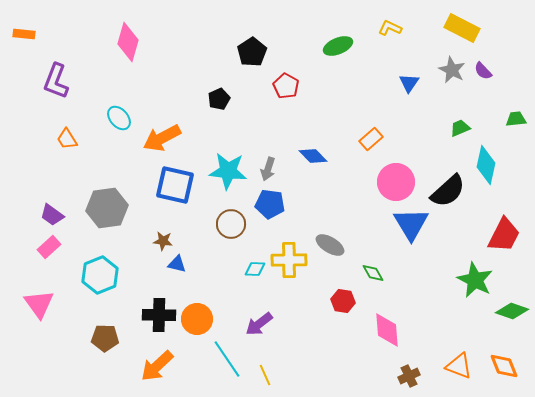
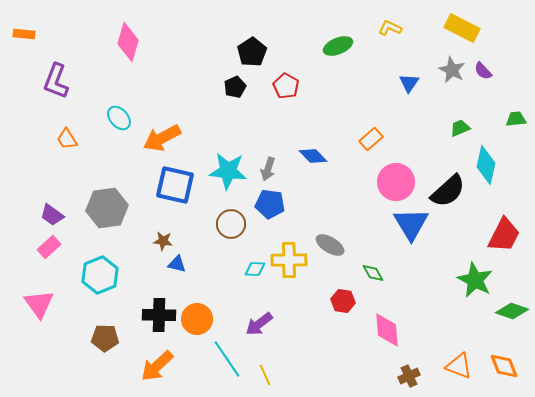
black pentagon at (219, 99): moved 16 px right, 12 px up
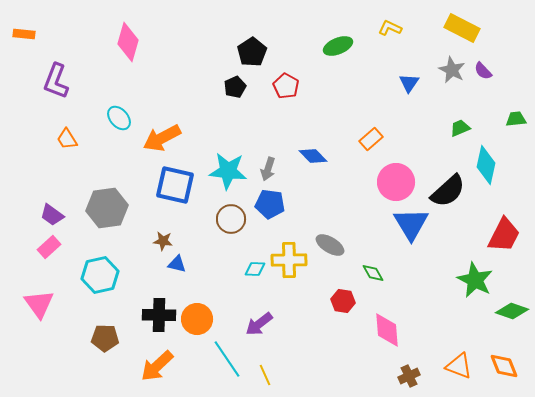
brown circle at (231, 224): moved 5 px up
cyan hexagon at (100, 275): rotated 9 degrees clockwise
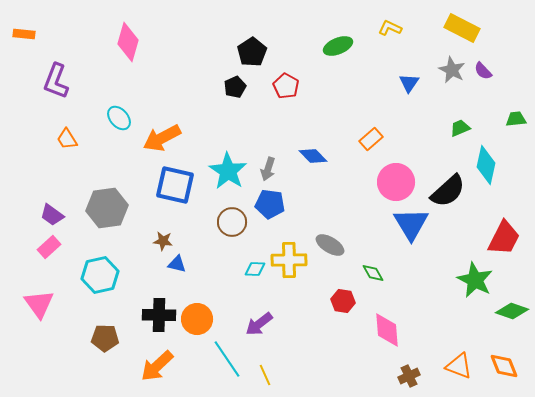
cyan star at (228, 171): rotated 27 degrees clockwise
brown circle at (231, 219): moved 1 px right, 3 px down
red trapezoid at (504, 235): moved 3 px down
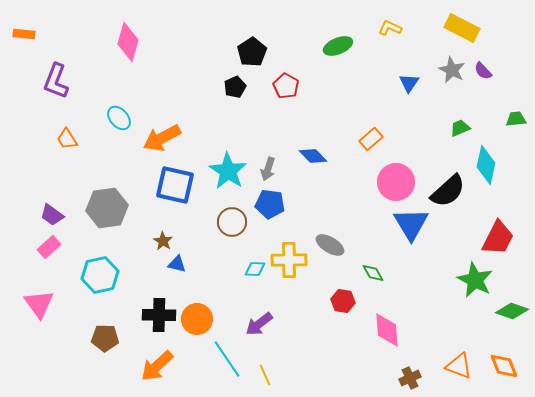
red trapezoid at (504, 238): moved 6 px left
brown star at (163, 241): rotated 24 degrees clockwise
brown cross at (409, 376): moved 1 px right, 2 px down
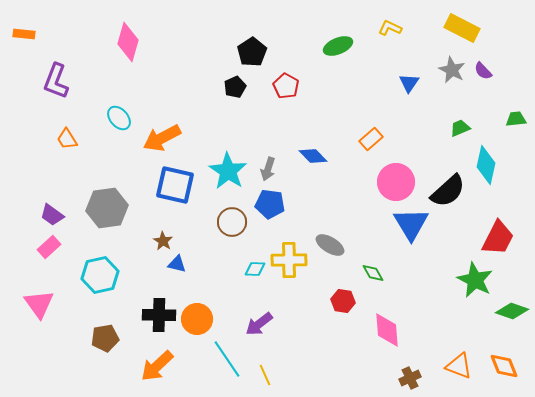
brown pentagon at (105, 338): rotated 12 degrees counterclockwise
